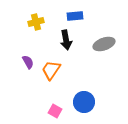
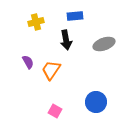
blue circle: moved 12 px right
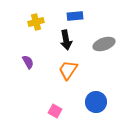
orange trapezoid: moved 17 px right
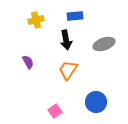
yellow cross: moved 2 px up
pink square: rotated 24 degrees clockwise
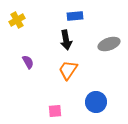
yellow cross: moved 19 px left; rotated 14 degrees counterclockwise
gray ellipse: moved 5 px right
pink square: rotated 32 degrees clockwise
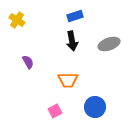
blue rectangle: rotated 14 degrees counterclockwise
yellow cross: rotated 28 degrees counterclockwise
black arrow: moved 6 px right, 1 px down
orange trapezoid: moved 10 px down; rotated 125 degrees counterclockwise
blue circle: moved 1 px left, 5 px down
pink square: rotated 24 degrees counterclockwise
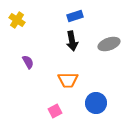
blue circle: moved 1 px right, 4 px up
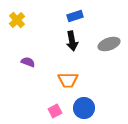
yellow cross: rotated 14 degrees clockwise
purple semicircle: rotated 40 degrees counterclockwise
blue circle: moved 12 px left, 5 px down
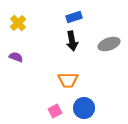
blue rectangle: moved 1 px left, 1 px down
yellow cross: moved 1 px right, 3 px down
purple semicircle: moved 12 px left, 5 px up
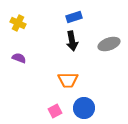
yellow cross: rotated 21 degrees counterclockwise
purple semicircle: moved 3 px right, 1 px down
